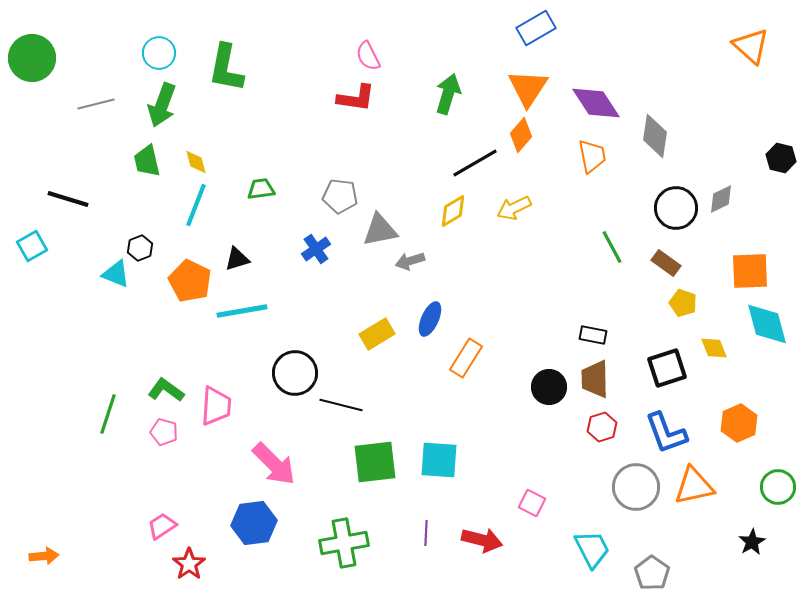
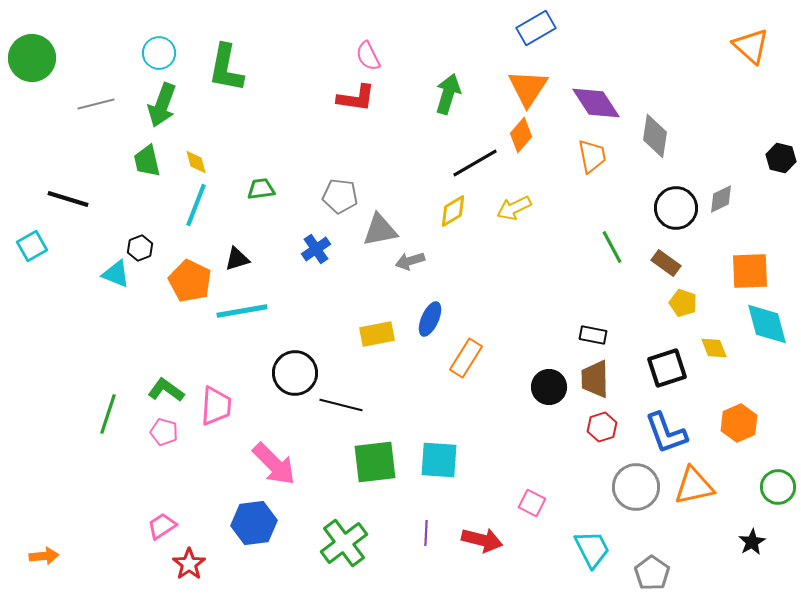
yellow rectangle at (377, 334): rotated 20 degrees clockwise
green cross at (344, 543): rotated 27 degrees counterclockwise
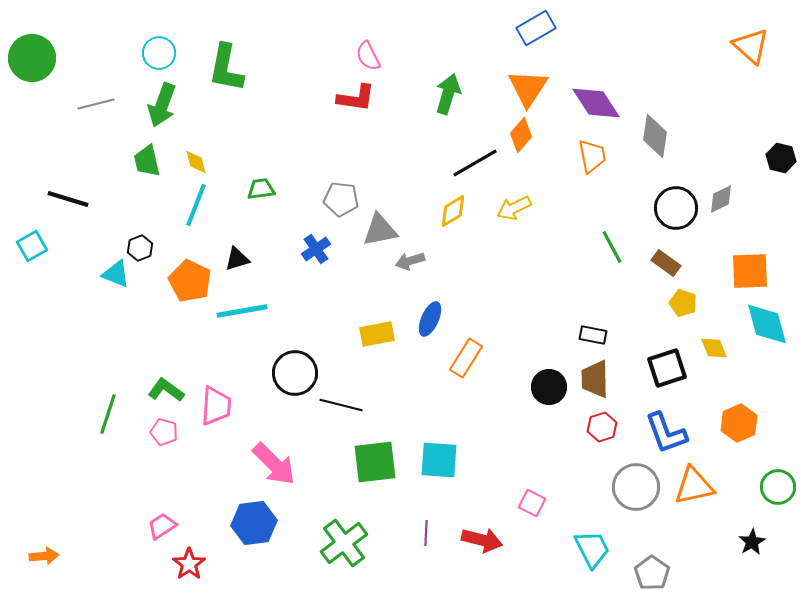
gray pentagon at (340, 196): moved 1 px right, 3 px down
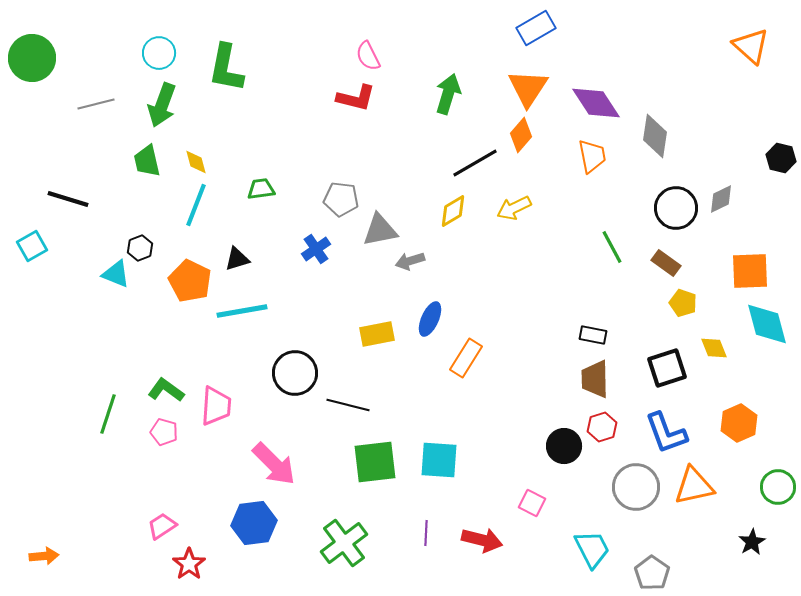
red L-shape at (356, 98): rotated 6 degrees clockwise
black circle at (549, 387): moved 15 px right, 59 px down
black line at (341, 405): moved 7 px right
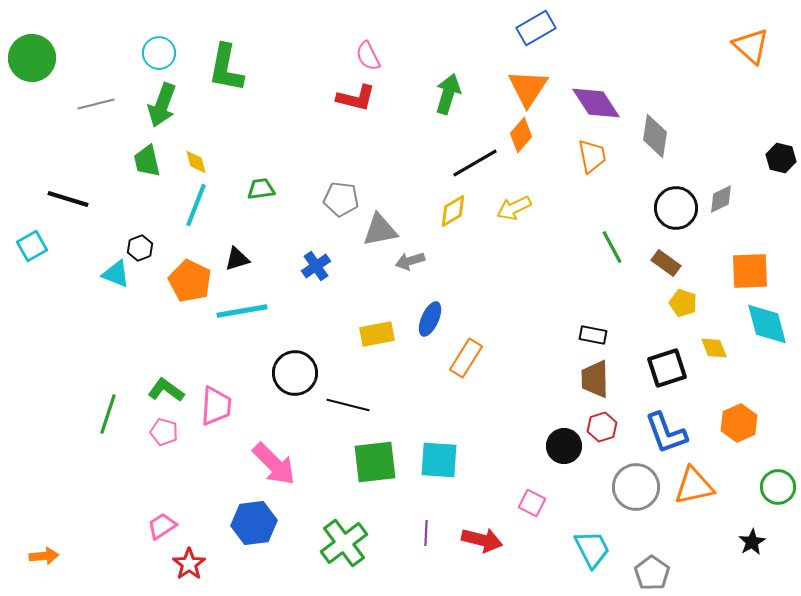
blue cross at (316, 249): moved 17 px down
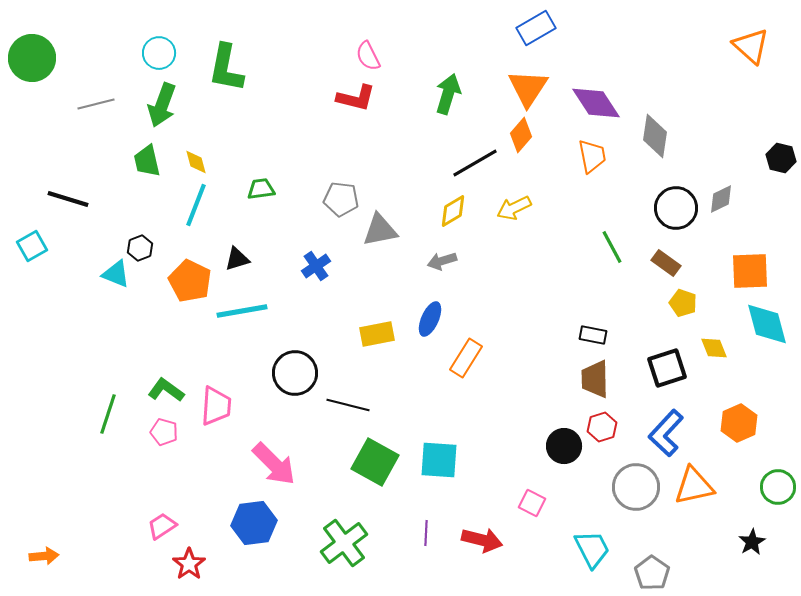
gray arrow at (410, 261): moved 32 px right
blue L-shape at (666, 433): rotated 63 degrees clockwise
green square at (375, 462): rotated 36 degrees clockwise
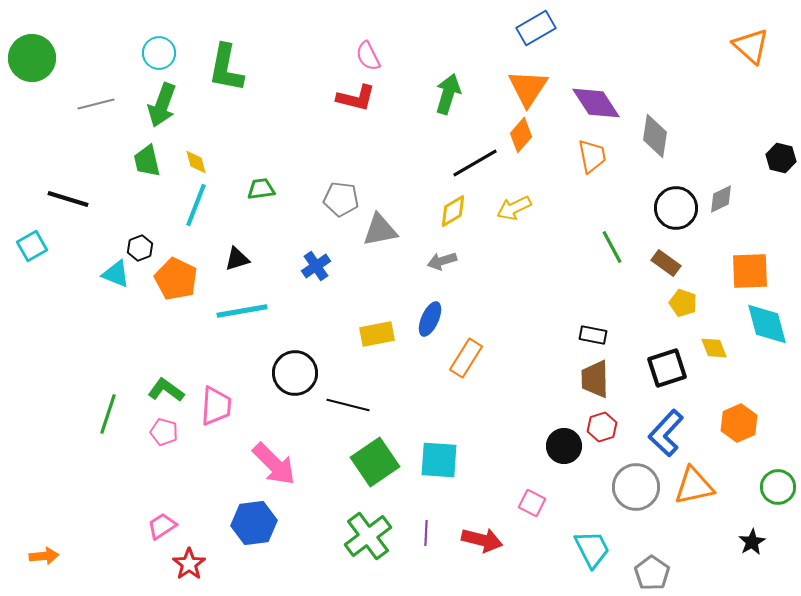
orange pentagon at (190, 281): moved 14 px left, 2 px up
green square at (375, 462): rotated 27 degrees clockwise
green cross at (344, 543): moved 24 px right, 7 px up
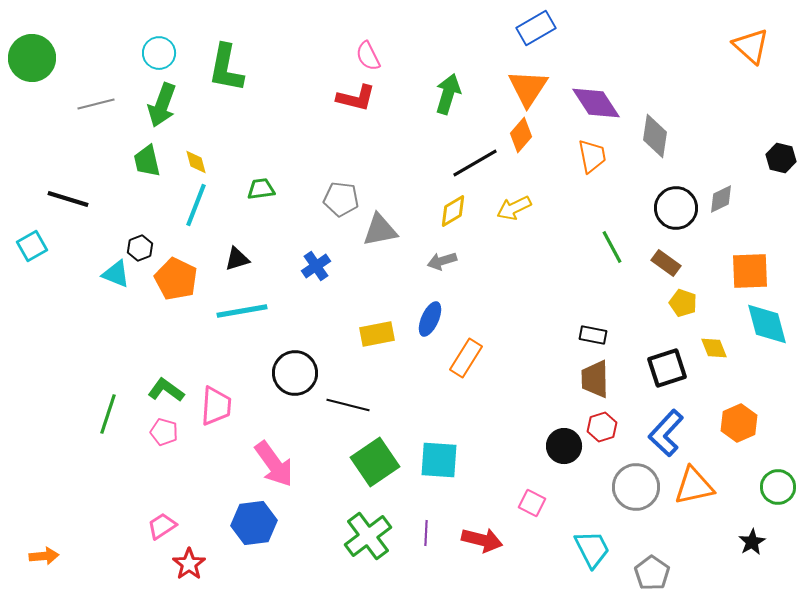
pink arrow at (274, 464): rotated 9 degrees clockwise
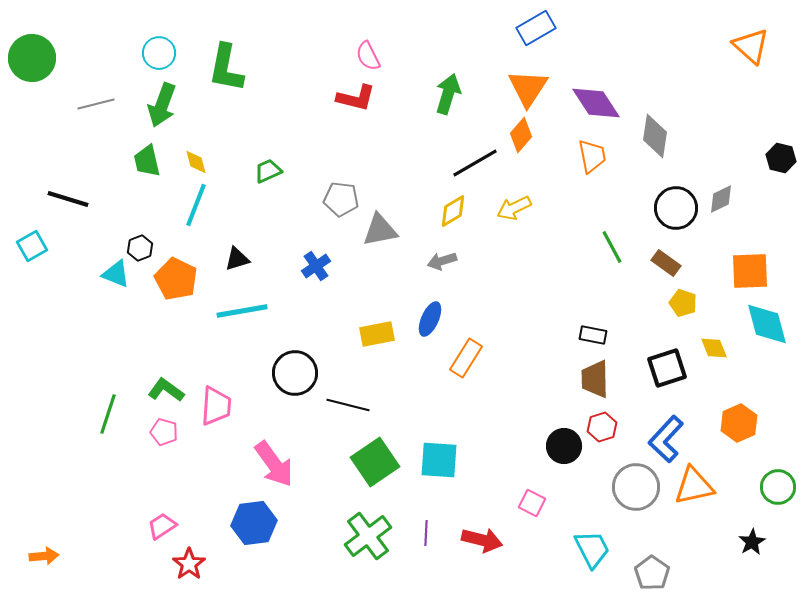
green trapezoid at (261, 189): moved 7 px right, 18 px up; rotated 16 degrees counterclockwise
blue L-shape at (666, 433): moved 6 px down
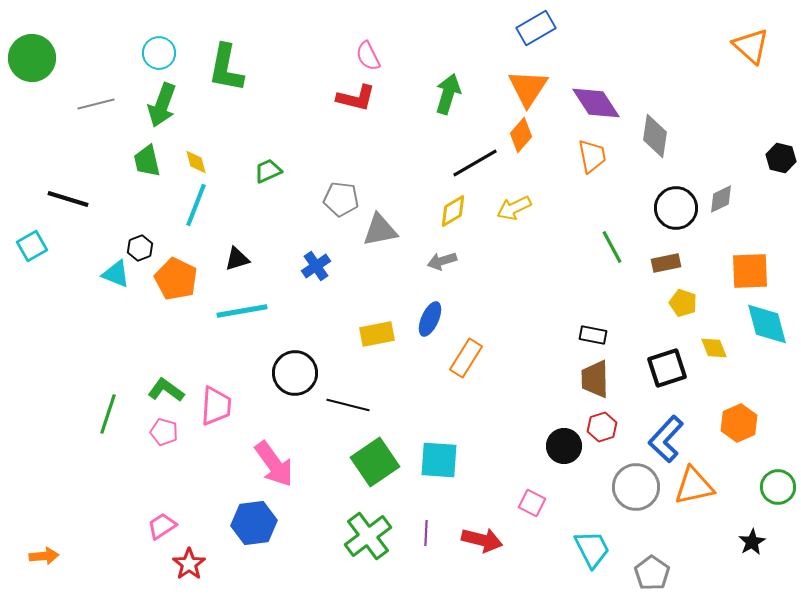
brown rectangle at (666, 263): rotated 48 degrees counterclockwise
